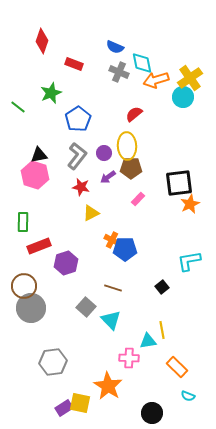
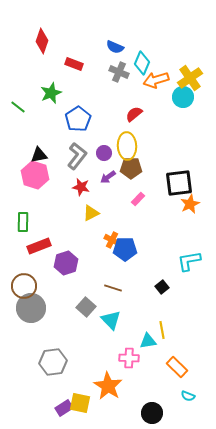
cyan diamond at (142, 63): rotated 35 degrees clockwise
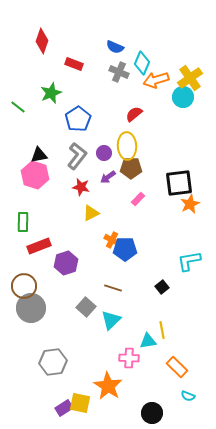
cyan triangle at (111, 320): rotated 30 degrees clockwise
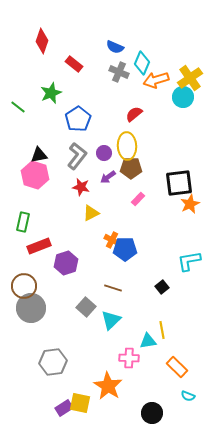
red rectangle at (74, 64): rotated 18 degrees clockwise
green rectangle at (23, 222): rotated 12 degrees clockwise
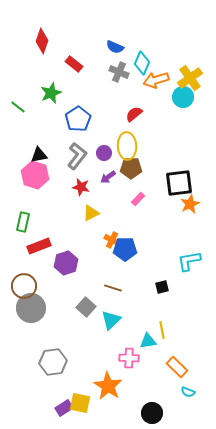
black square at (162, 287): rotated 24 degrees clockwise
cyan semicircle at (188, 396): moved 4 px up
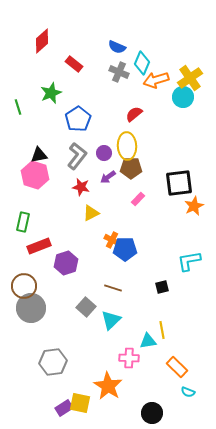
red diamond at (42, 41): rotated 30 degrees clockwise
blue semicircle at (115, 47): moved 2 px right
green line at (18, 107): rotated 35 degrees clockwise
orange star at (190, 204): moved 4 px right, 2 px down
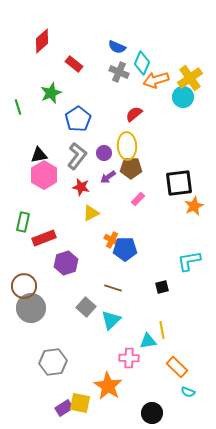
pink hexagon at (35, 175): moved 9 px right; rotated 12 degrees clockwise
red rectangle at (39, 246): moved 5 px right, 8 px up
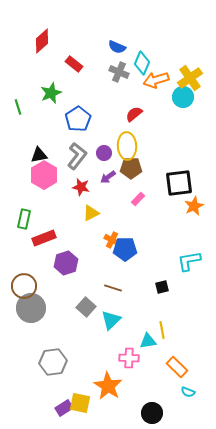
green rectangle at (23, 222): moved 1 px right, 3 px up
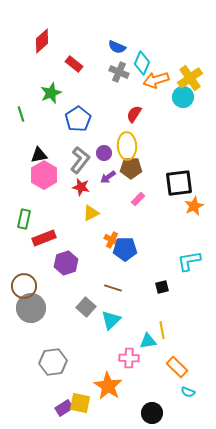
green line at (18, 107): moved 3 px right, 7 px down
red semicircle at (134, 114): rotated 18 degrees counterclockwise
gray L-shape at (77, 156): moved 3 px right, 4 px down
